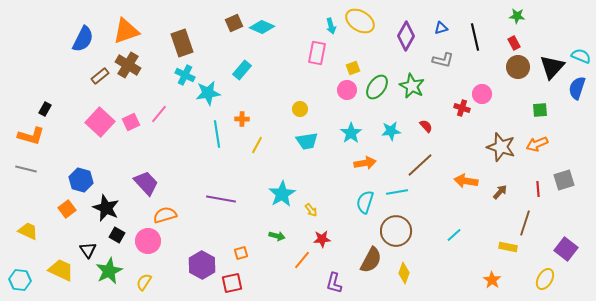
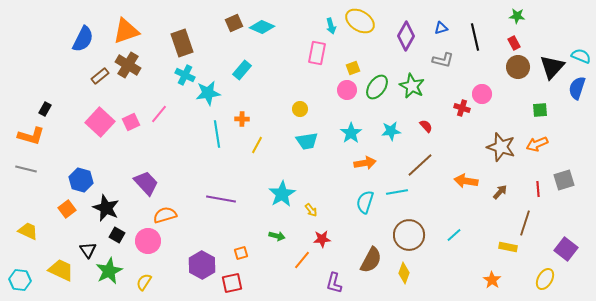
brown circle at (396, 231): moved 13 px right, 4 px down
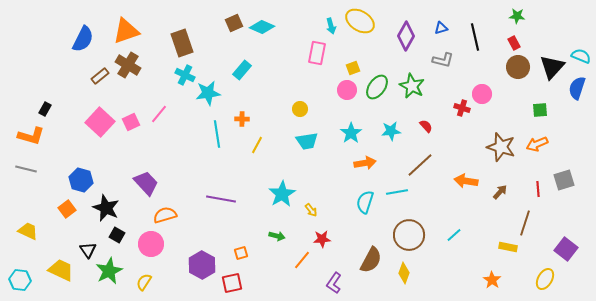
pink circle at (148, 241): moved 3 px right, 3 px down
purple L-shape at (334, 283): rotated 20 degrees clockwise
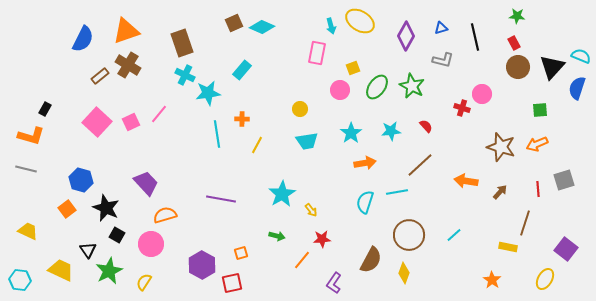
pink circle at (347, 90): moved 7 px left
pink square at (100, 122): moved 3 px left
